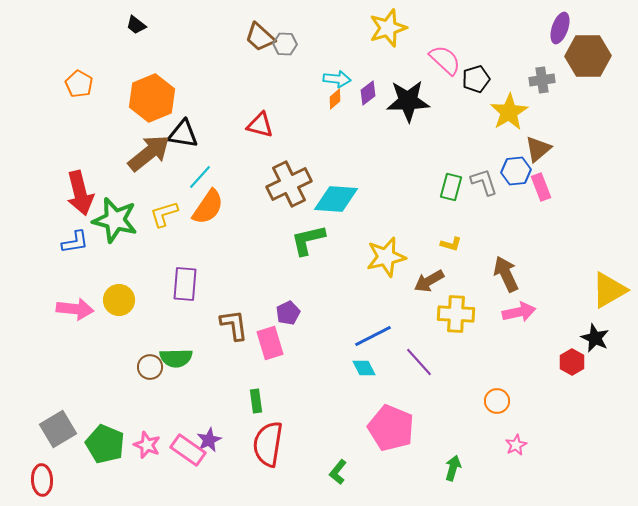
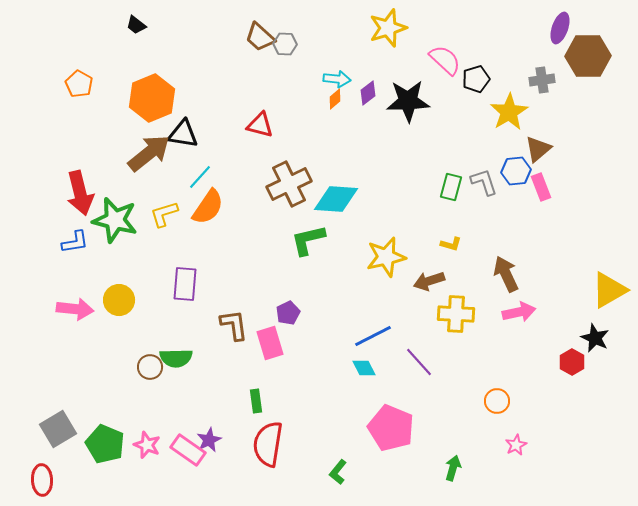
brown arrow at (429, 281): rotated 12 degrees clockwise
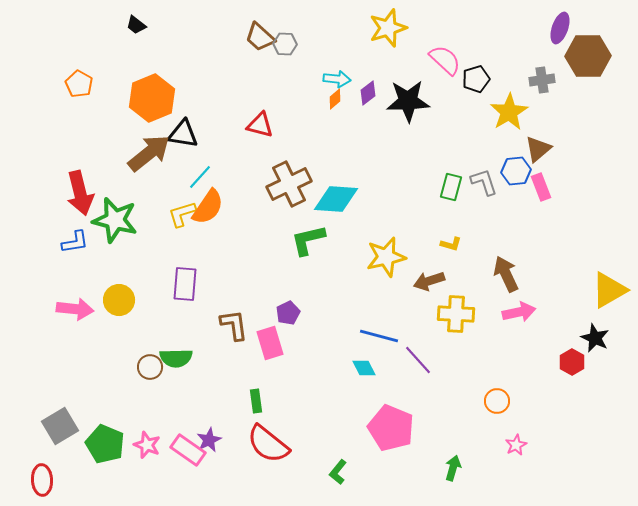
yellow L-shape at (164, 214): moved 18 px right
blue line at (373, 336): moved 6 px right; rotated 42 degrees clockwise
purple line at (419, 362): moved 1 px left, 2 px up
gray square at (58, 429): moved 2 px right, 3 px up
red semicircle at (268, 444): rotated 60 degrees counterclockwise
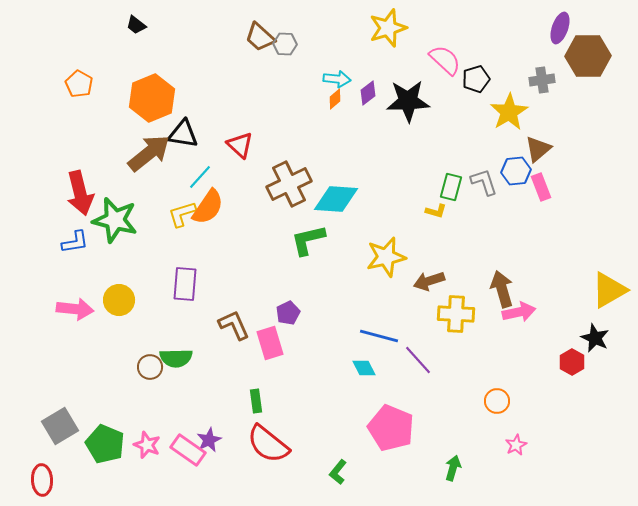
red triangle at (260, 125): moved 20 px left, 20 px down; rotated 28 degrees clockwise
yellow L-shape at (451, 244): moved 15 px left, 33 px up
brown arrow at (506, 274): moved 4 px left, 15 px down; rotated 9 degrees clockwise
brown L-shape at (234, 325): rotated 16 degrees counterclockwise
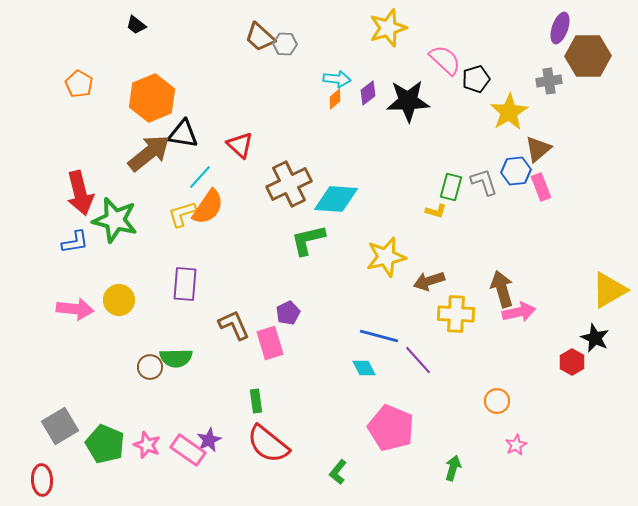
gray cross at (542, 80): moved 7 px right, 1 px down
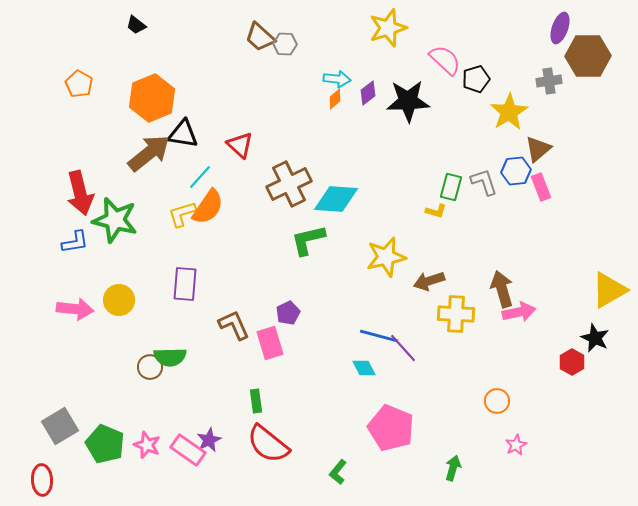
green semicircle at (176, 358): moved 6 px left, 1 px up
purple line at (418, 360): moved 15 px left, 12 px up
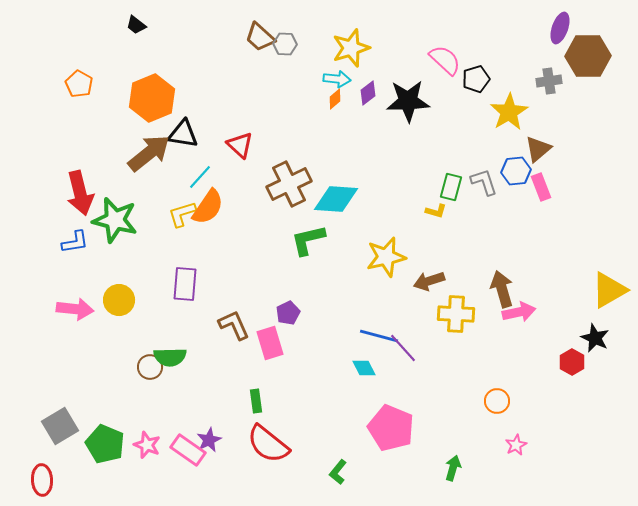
yellow star at (388, 28): moved 37 px left, 20 px down
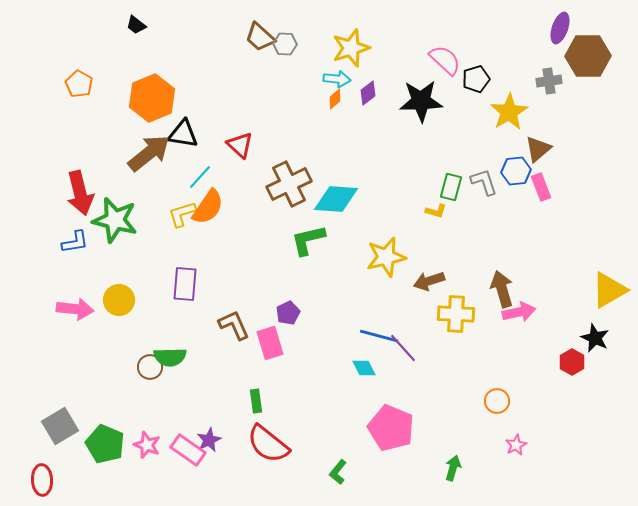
black star at (408, 101): moved 13 px right
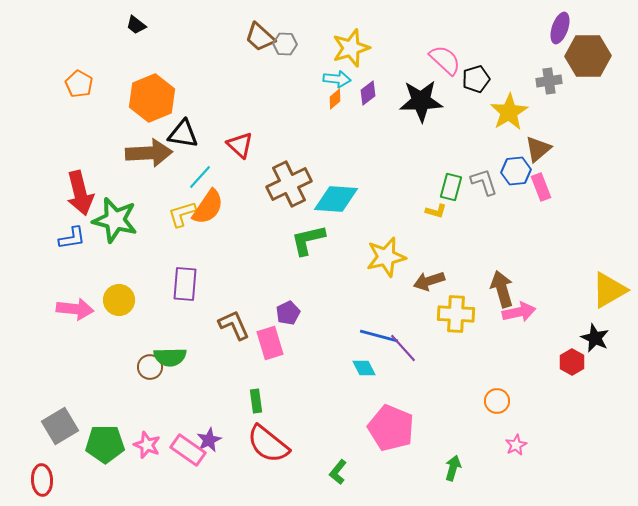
brown arrow at (149, 153): rotated 36 degrees clockwise
blue L-shape at (75, 242): moved 3 px left, 4 px up
green pentagon at (105, 444): rotated 24 degrees counterclockwise
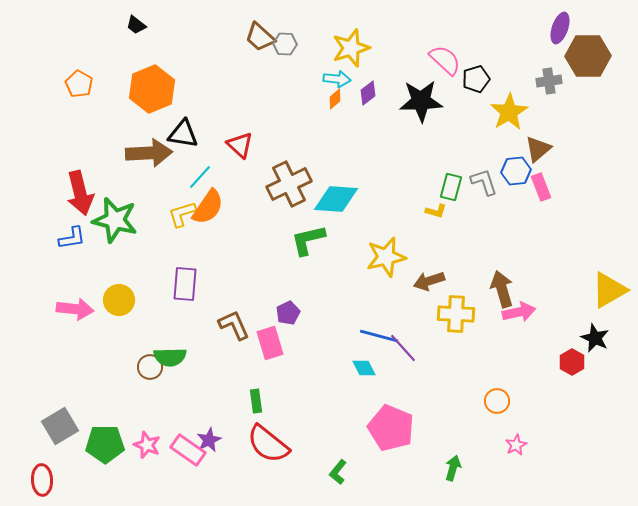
orange hexagon at (152, 98): moved 9 px up
